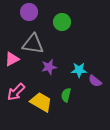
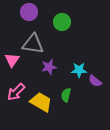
pink triangle: moved 1 px down; rotated 28 degrees counterclockwise
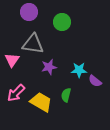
pink arrow: moved 1 px down
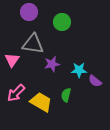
purple star: moved 3 px right, 3 px up
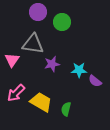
purple circle: moved 9 px right
green semicircle: moved 14 px down
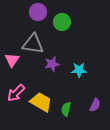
purple semicircle: moved 24 px down; rotated 104 degrees counterclockwise
